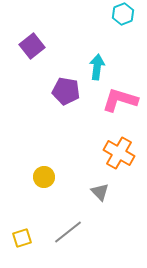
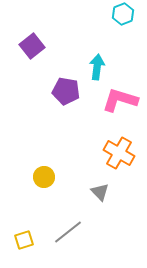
yellow square: moved 2 px right, 2 px down
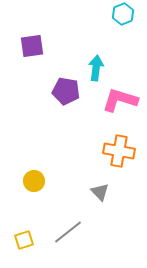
purple square: rotated 30 degrees clockwise
cyan arrow: moved 1 px left, 1 px down
orange cross: moved 2 px up; rotated 20 degrees counterclockwise
yellow circle: moved 10 px left, 4 px down
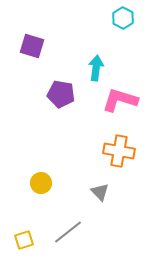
cyan hexagon: moved 4 px down; rotated 10 degrees counterclockwise
purple square: rotated 25 degrees clockwise
purple pentagon: moved 5 px left, 3 px down
yellow circle: moved 7 px right, 2 px down
